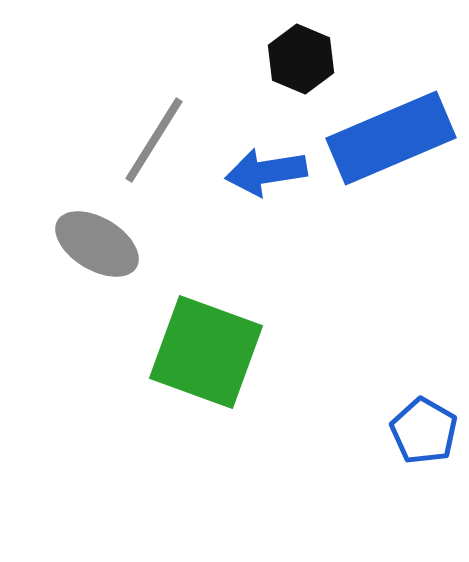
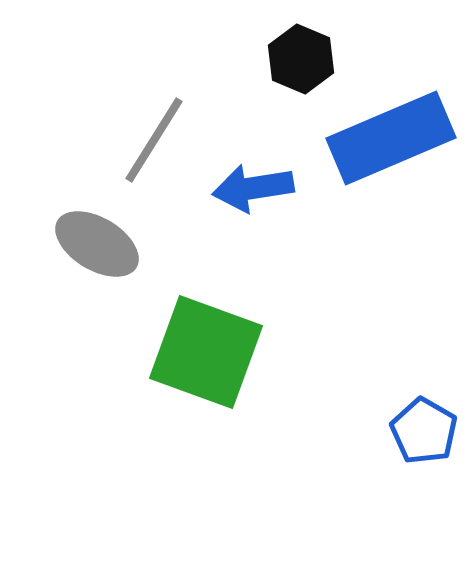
blue arrow: moved 13 px left, 16 px down
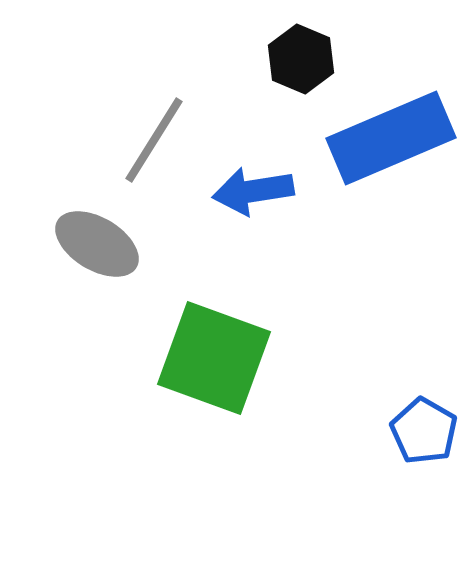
blue arrow: moved 3 px down
green square: moved 8 px right, 6 px down
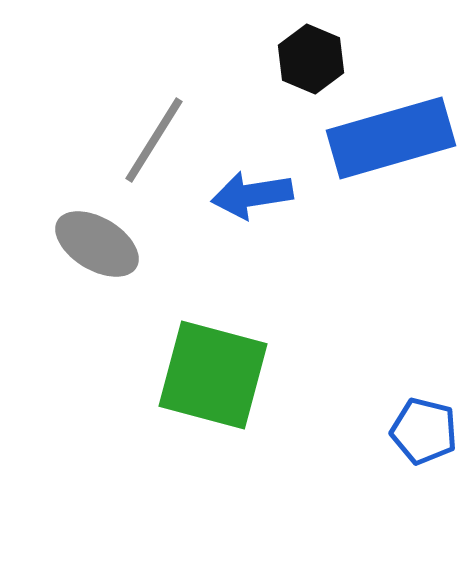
black hexagon: moved 10 px right
blue rectangle: rotated 7 degrees clockwise
blue arrow: moved 1 px left, 4 px down
green square: moved 1 px left, 17 px down; rotated 5 degrees counterclockwise
blue pentagon: rotated 16 degrees counterclockwise
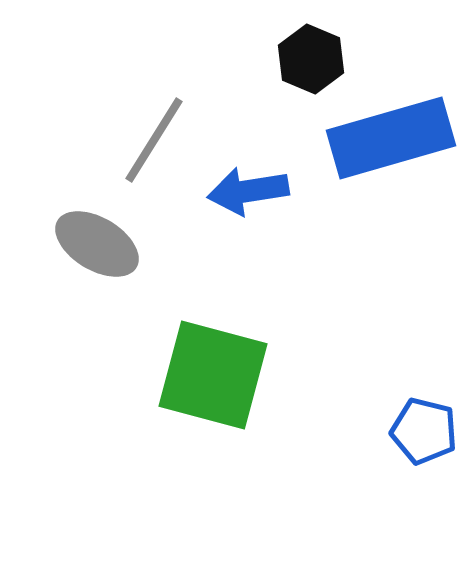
blue arrow: moved 4 px left, 4 px up
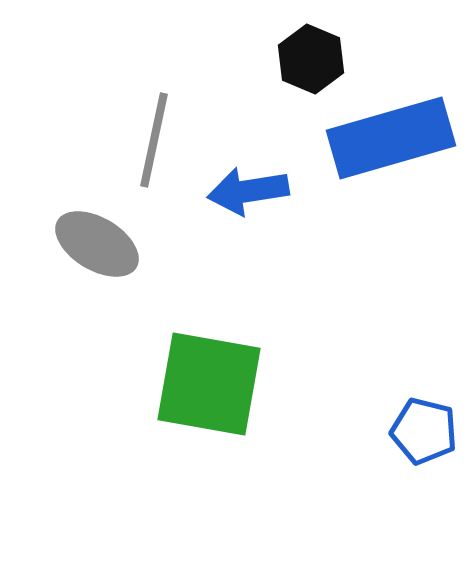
gray line: rotated 20 degrees counterclockwise
green square: moved 4 px left, 9 px down; rotated 5 degrees counterclockwise
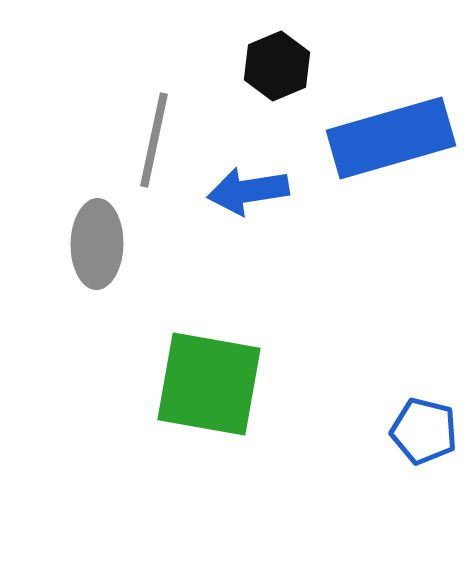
black hexagon: moved 34 px left, 7 px down; rotated 14 degrees clockwise
gray ellipse: rotated 60 degrees clockwise
